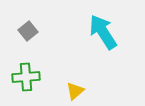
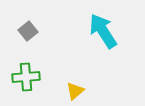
cyan arrow: moved 1 px up
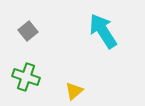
green cross: rotated 24 degrees clockwise
yellow triangle: moved 1 px left
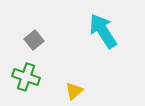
gray square: moved 6 px right, 9 px down
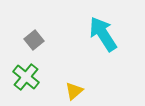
cyan arrow: moved 3 px down
green cross: rotated 20 degrees clockwise
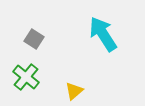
gray square: moved 1 px up; rotated 18 degrees counterclockwise
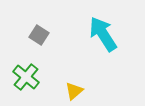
gray square: moved 5 px right, 4 px up
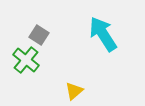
green cross: moved 17 px up
